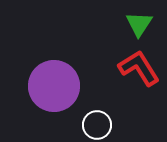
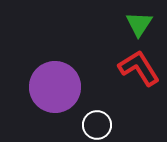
purple circle: moved 1 px right, 1 px down
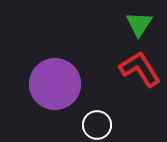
red L-shape: moved 1 px right, 1 px down
purple circle: moved 3 px up
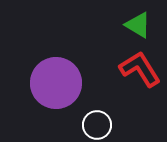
green triangle: moved 1 px left, 1 px down; rotated 32 degrees counterclockwise
purple circle: moved 1 px right, 1 px up
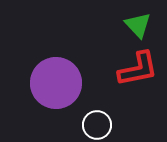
green triangle: rotated 16 degrees clockwise
red L-shape: moved 2 px left; rotated 111 degrees clockwise
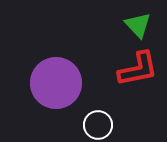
white circle: moved 1 px right
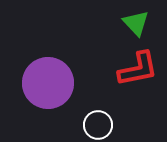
green triangle: moved 2 px left, 2 px up
purple circle: moved 8 px left
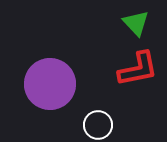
purple circle: moved 2 px right, 1 px down
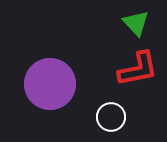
white circle: moved 13 px right, 8 px up
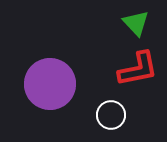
white circle: moved 2 px up
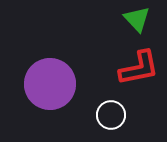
green triangle: moved 1 px right, 4 px up
red L-shape: moved 1 px right, 1 px up
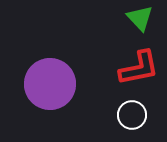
green triangle: moved 3 px right, 1 px up
white circle: moved 21 px right
